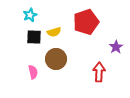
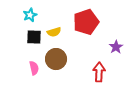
pink semicircle: moved 1 px right, 4 px up
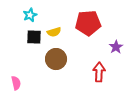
red pentagon: moved 2 px right, 1 px down; rotated 15 degrees clockwise
pink semicircle: moved 18 px left, 15 px down
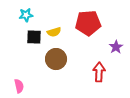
cyan star: moved 4 px left; rotated 16 degrees clockwise
pink semicircle: moved 3 px right, 3 px down
